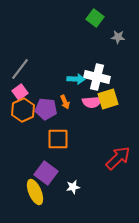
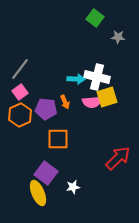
yellow square: moved 1 px left, 2 px up
orange hexagon: moved 3 px left, 5 px down
yellow ellipse: moved 3 px right, 1 px down
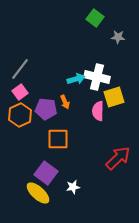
cyan arrow: rotated 18 degrees counterclockwise
yellow square: moved 7 px right
pink semicircle: moved 6 px right, 9 px down; rotated 96 degrees clockwise
yellow ellipse: rotated 25 degrees counterclockwise
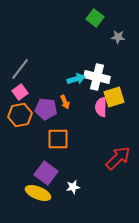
pink semicircle: moved 3 px right, 4 px up
orange hexagon: rotated 15 degrees clockwise
yellow ellipse: rotated 20 degrees counterclockwise
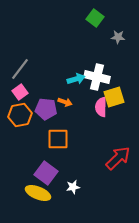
orange arrow: rotated 48 degrees counterclockwise
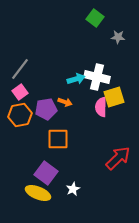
purple pentagon: rotated 15 degrees counterclockwise
white star: moved 2 px down; rotated 16 degrees counterclockwise
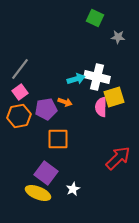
green square: rotated 12 degrees counterclockwise
orange hexagon: moved 1 px left, 1 px down
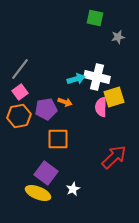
green square: rotated 12 degrees counterclockwise
gray star: rotated 16 degrees counterclockwise
red arrow: moved 4 px left, 1 px up
